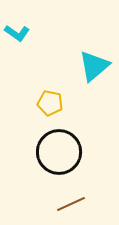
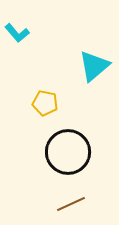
cyan L-shape: rotated 15 degrees clockwise
yellow pentagon: moved 5 px left
black circle: moved 9 px right
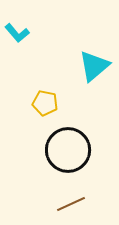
black circle: moved 2 px up
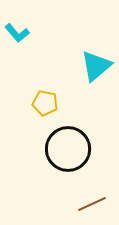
cyan triangle: moved 2 px right
black circle: moved 1 px up
brown line: moved 21 px right
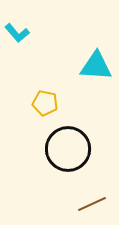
cyan triangle: rotated 44 degrees clockwise
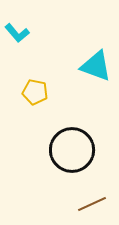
cyan triangle: rotated 16 degrees clockwise
yellow pentagon: moved 10 px left, 11 px up
black circle: moved 4 px right, 1 px down
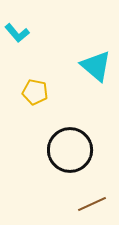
cyan triangle: rotated 20 degrees clockwise
black circle: moved 2 px left
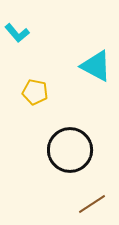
cyan triangle: rotated 12 degrees counterclockwise
brown line: rotated 8 degrees counterclockwise
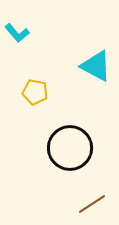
black circle: moved 2 px up
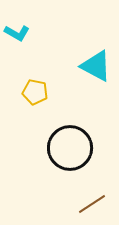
cyan L-shape: rotated 20 degrees counterclockwise
